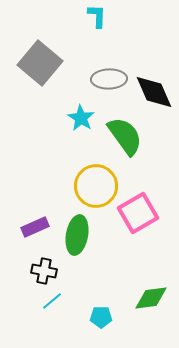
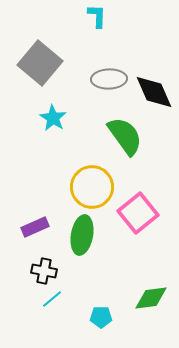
cyan star: moved 28 px left
yellow circle: moved 4 px left, 1 px down
pink square: rotated 9 degrees counterclockwise
green ellipse: moved 5 px right
cyan line: moved 2 px up
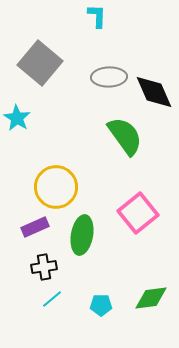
gray ellipse: moved 2 px up
cyan star: moved 36 px left
yellow circle: moved 36 px left
black cross: moved 4 px up; rotated 20 degrees counterclockwise
cyan pentagon: moved 12 px up
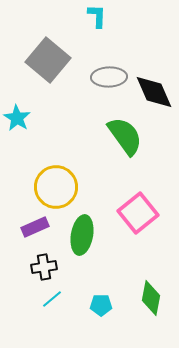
gray square: moved 8 px right, 3 px up
green diamond: rotated 72 degrees counterclockwise
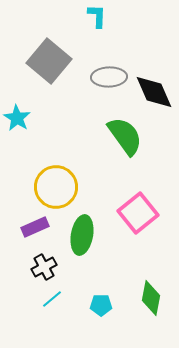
gray square: moved 1 px right, 1 px down
black cross: rotated 20 degrees counterclockwise
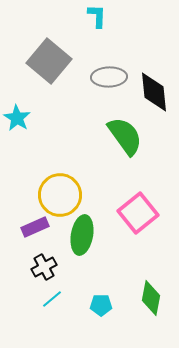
black diamond: rotated 18 degrees clockwise
yellow circle: moved 4 px right, 8 px down
